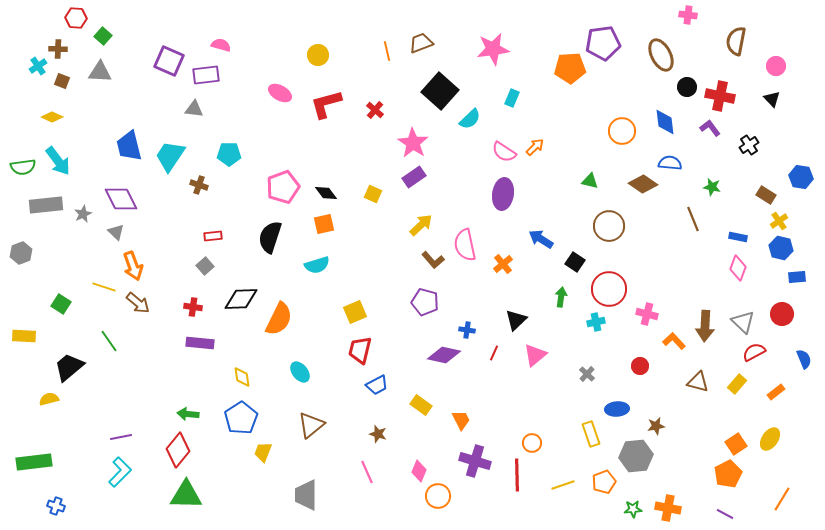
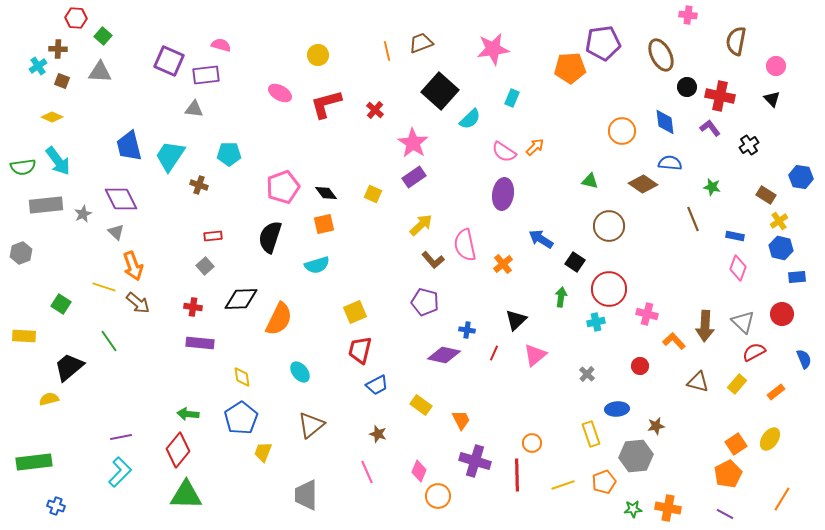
blue rectangle at (738, 237): moved 3 px left, 1 px up
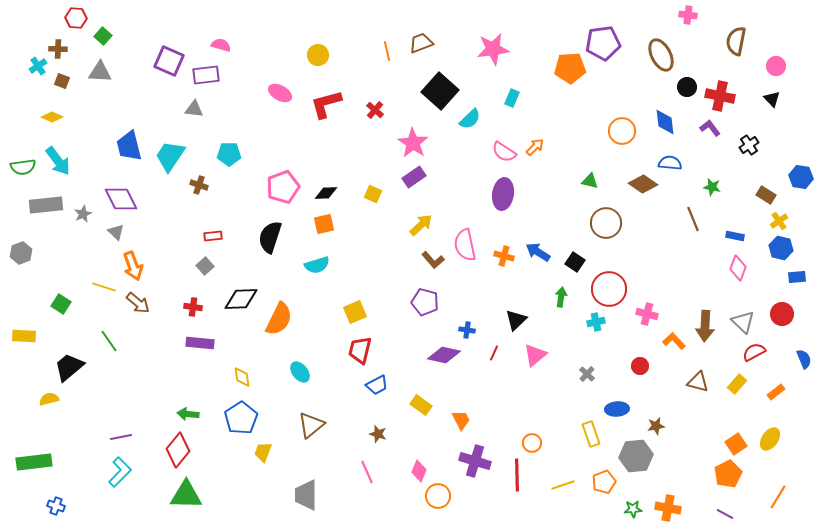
black diamond at (326, 193): rotated 55 degrees counterclockwise
brown circle at (609, 226): moved 3 px left, 3 px up
blue arrow at (541, 239): moved 3 px left, 13 px down
orange cross at (503, 264): moved 1 px right, 8 px up; rotated 36 degrees counterclockwise
orange line at (782, 499): moved 4 px left, 2 px up
